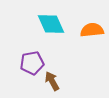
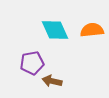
cyan diamond: moved 4 px right, 6 px down
brown arrow: rotated 48 degrees counterclockwise
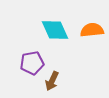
brown arrow: rotated 78 degrees counterclockwise
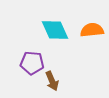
purple pentagon: rotated 15 degrees clockwise
brown arrow: rotated 48 degrees counterclockwise
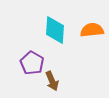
cyan diamond: rotated 28 degrees clockwise
purple pentagon: rotated 25 degrees clockwise
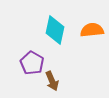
cyan diamond: rotated 8 degrees clockwise
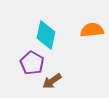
cyan diamond: moved 9 px left, 5 px down
brown arrow: rotated 78 degrees clockwise
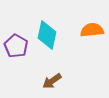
cyan diamond: moved 1 px right
purple pentagon: moved 16 px left, 17 px up
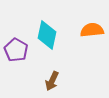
purple pentagon: moved 4 px down
brown arrow: rotated 30 degrees counterclockwise
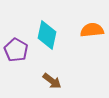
brown arrow: rotated 78 degrees counterclockwise
